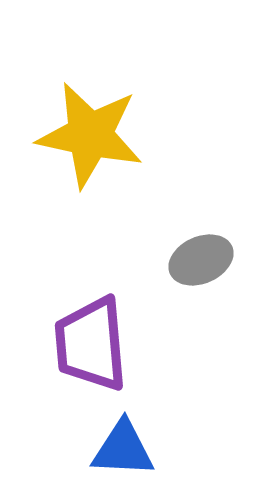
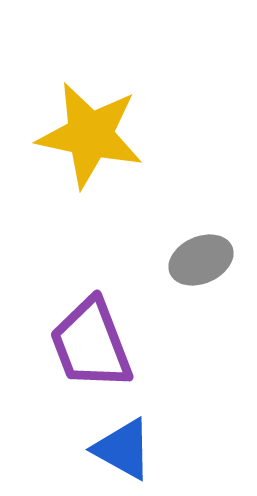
purple trapezoid: rotated 16 degrees counterclockwise
blue triangle: rotated 26 degrees clockwise
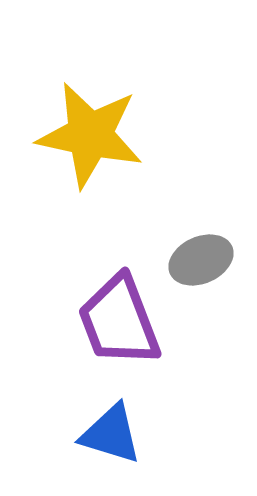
purple trapezoid: moved 28 px right, 23 px up
blue triangle: moved 12 px left, 15 px up; rotated 12 degrees counterclockwise
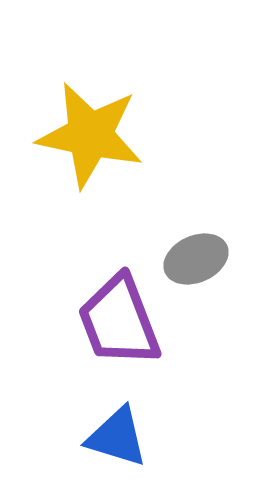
gray ellipse: moved 5 px left, 1 px up
blue triangle: moved 6 px right, 3 px down
